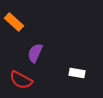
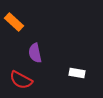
purple semicircle: rotated 36 degrees counterclockwise
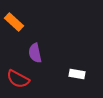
white rectangle: moved 1 px down
red semicircle: moved 3 px left, 1 px up
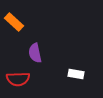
white rectangle: moved 1 px left
red semicircle: rotated 30 degrees counterclockwise
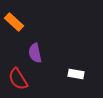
red semicircle: rotated 60 degrees clockwise
